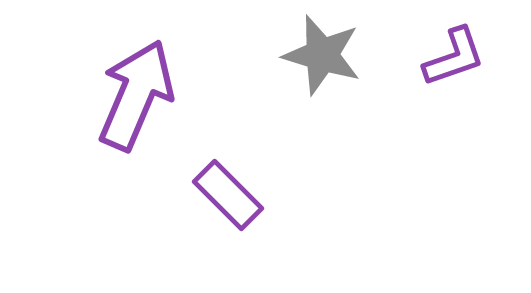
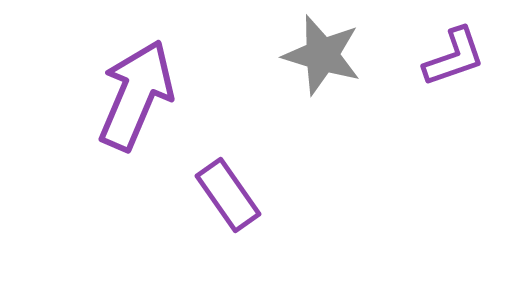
purple rectangle: rotated 10 degrees clockwise
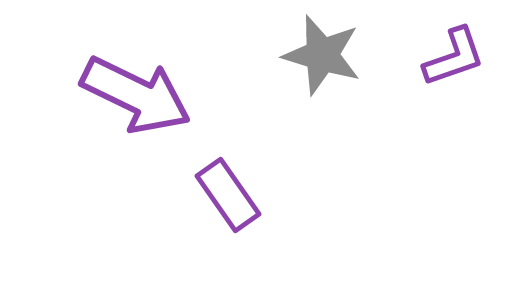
purple arrow: rotated 93 degrees clockwise
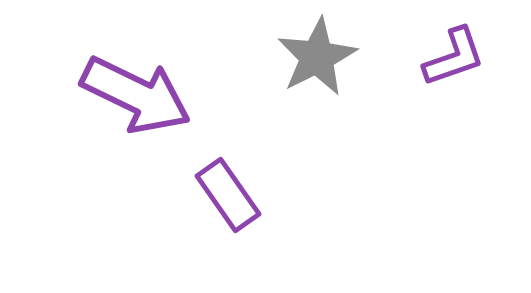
gray star: moved 5 px left, 2 px down; rotated 28 degrees clockwise
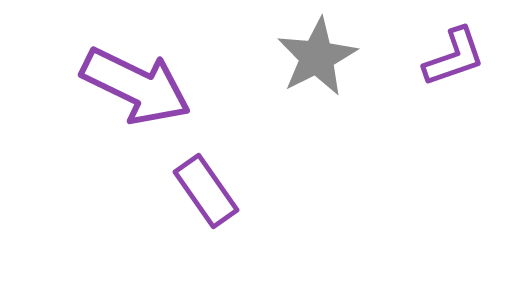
purple arrow: moved 9 px up
purple rectangle: moved 22 px left, 4 px up
